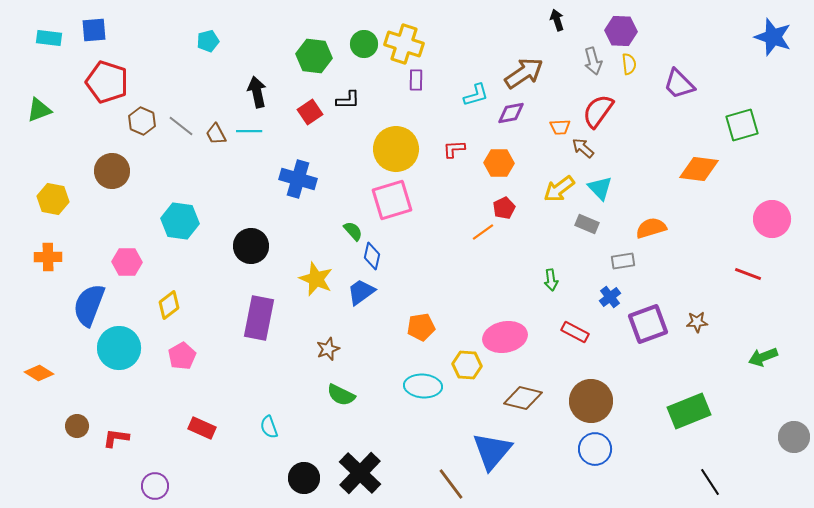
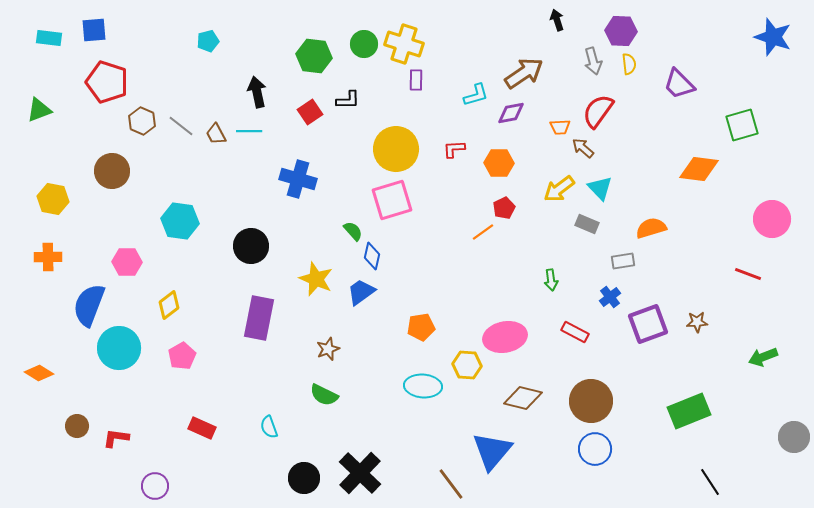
green semicircle at (341, 395): moved 17 px left
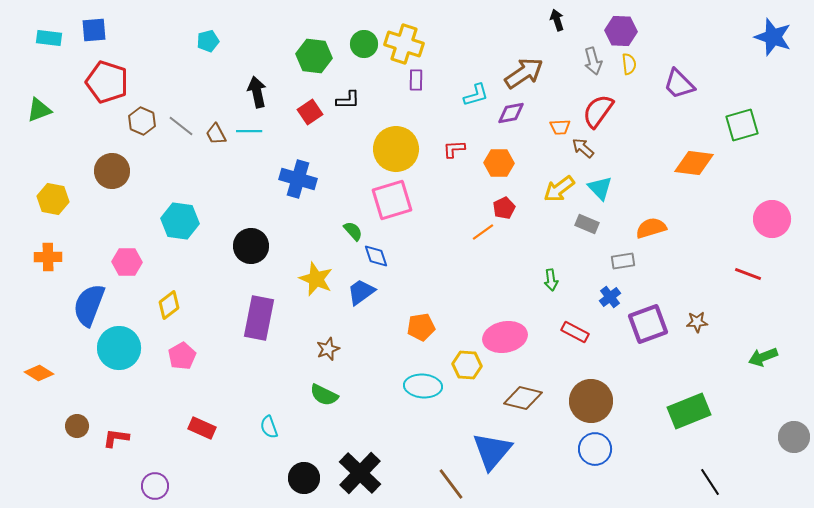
orange diamond at (699, 169): moved 5 px left, 6 px up
blue diamond at (372, 256): moved 4 px right; rotated 32 degrees counterclockwise
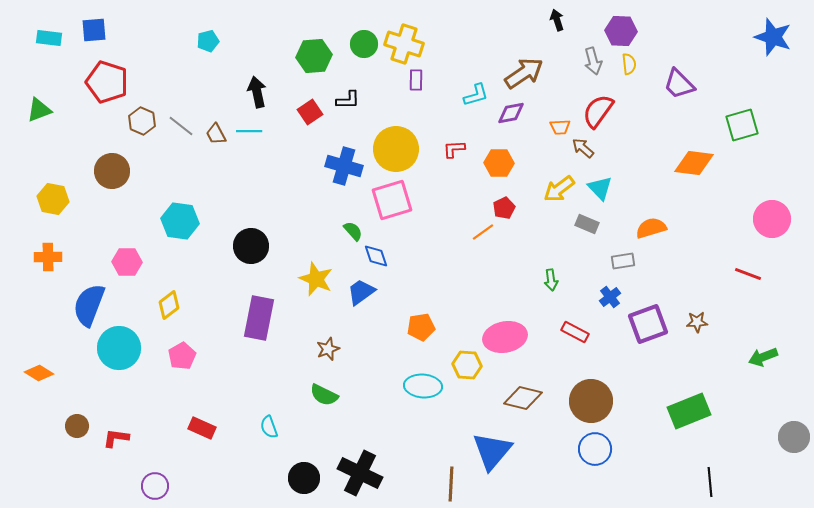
green hexagon at (314, 56): rotated 12 degrees counterclockwise
blue cross at (298, 179): moved 46 px right, 13 px up
black cross at (360, 473): rotated 18 degrees counterclockwise
black line at (710, 482): rotated 28 degrees clockwise
brown line at (451, 484): rotated 40 degrees clockwise
